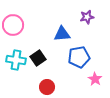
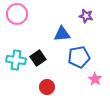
purple star: moved 1 px left, 1 px up; rotated 24 degrees clockwise
pink circle: moved 4 px right, 11 px up
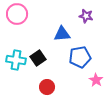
blue pentagon: moved 1 px right
pink star: moved 1 px right, 1 px down
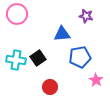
red circle: moved 3 px right
